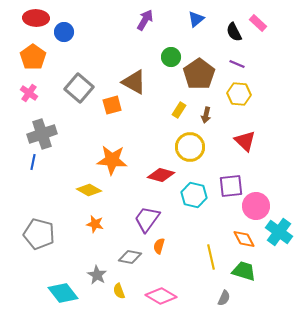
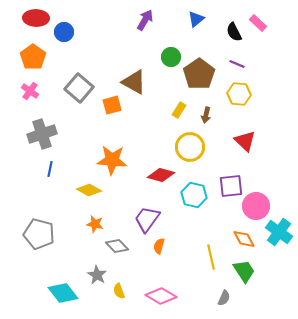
pink cross at (29, 93): moved 1 px right, 2 px up
blue line at (33, 162): moved 17 px right, 7 px down
gray diamond at (130, 257): moved 13 px left, 11 px up; rotated 35 degrees clockwise
green trapezoid at (244, 271): rotated 40 degrees clockwise
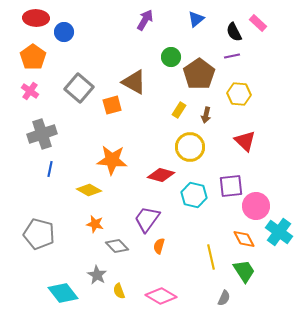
purple line at (237, 64): moved 5 px left, 8 px up; rotated 35 degrees counterclockwise
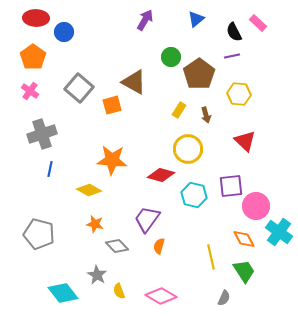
brown arrow at (206, 115): rotated 28 degrees counterclockwise
yellow circle at (190, 147): moved 2 px left, 2 px down
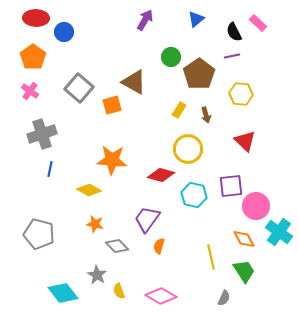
yellow hexagon at (239, 94): moved 2 px right
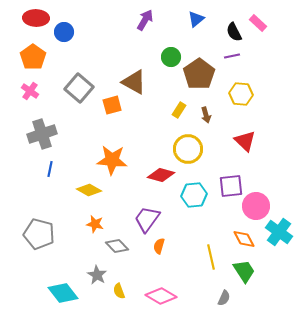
cyan hexagon at (194, 195): rotated 20 degrees counterclockwise
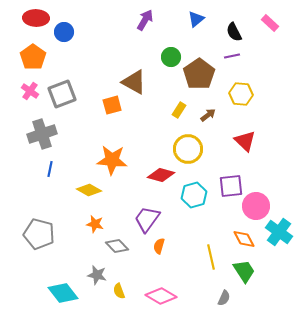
pink rectangle at (258, 23): moved 12 px right
gray square at (79, 88): moved 17 px left, 6 px down; rotated 28 degrees clockwise
brown arrow at (206, 115): moved 2 px right; rotated 112 degrees counterclockwise
cyan hexagon at (194, 195): rotated 10 degrees counterclockwise
gray star at (97, 275): rotated 18 degrees counterclockwise
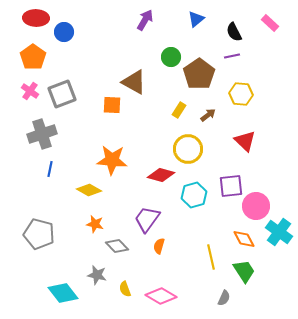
orange square at (112, 105): rotated 18 degrees clockwise
yellow semicircle at (119, 291): moved 6 px right, 2 px up
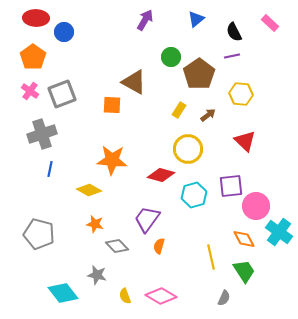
yellow semicircle at (125, 289): moved 7 px down
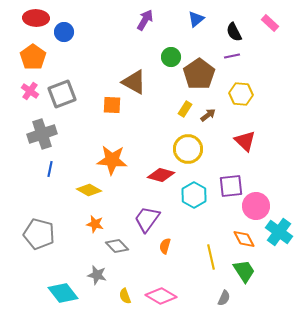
yellow rectangle at (179, 110): moved 6 px right, 1 px up
cyan hexagon at (194, 195): rotated 15 degrees counterclockwise
orange semicircle at (159, 246): moved 6 px right
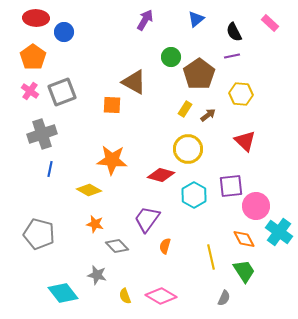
gray square at (62, 94): moved 2 px up
